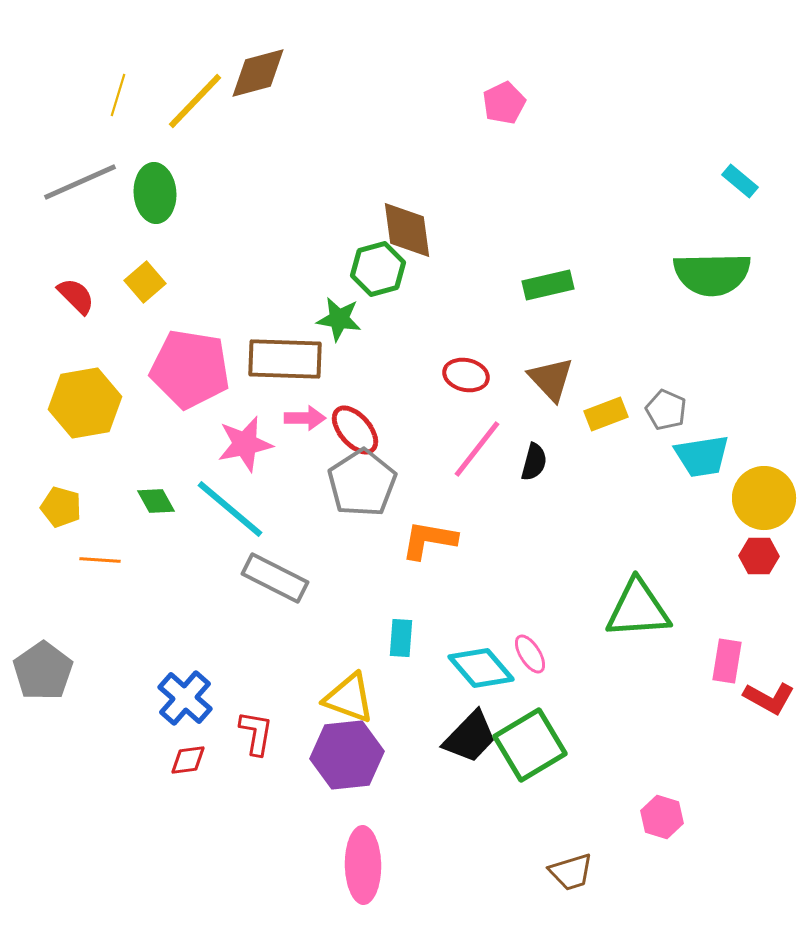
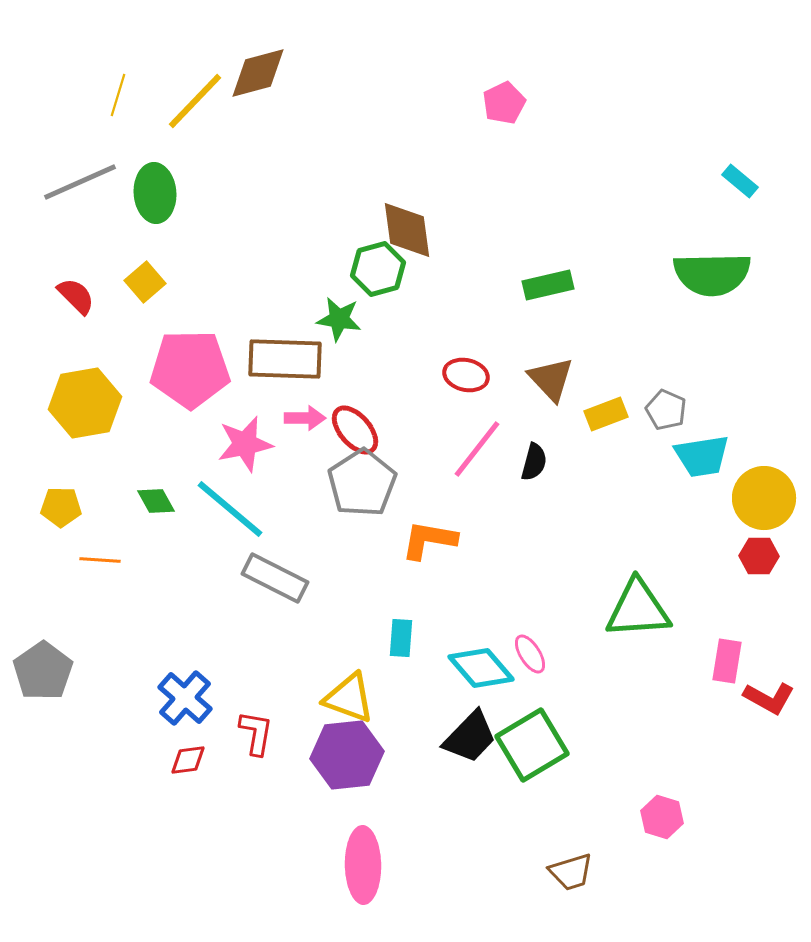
pink pentagon at (190, 369): rotated 10 degrees counterclockwise
yellow pentagon at (61, 507): rotated 15 degrees counterclockwise
green square at (530, 745): moved 2 px right
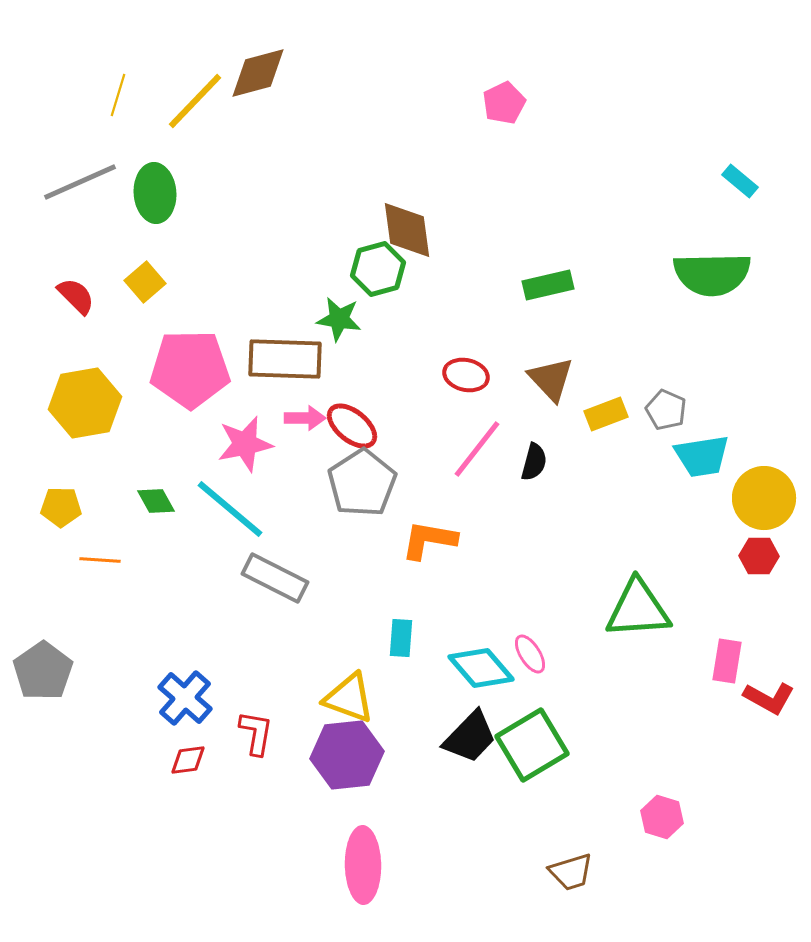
red ellipse at (355, 430): moved 3 px left, 4 px up; rotated 10 degrees counterclockwise
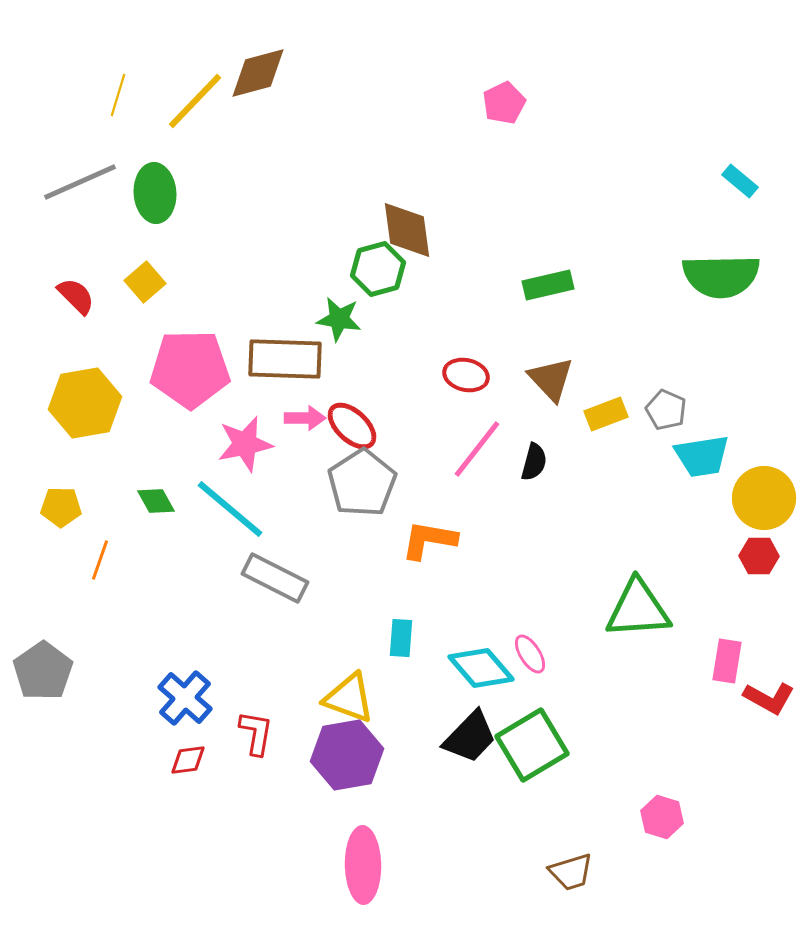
green semicircle at (712, 274): moved 9 px right, 2 px down
red ellipse at (352, 426): rotated 4 degrees clockwise
orange line at (100, 560): rotated 75 degrees counterclockwise
purple hexagon at (347, 755): rotated 4 degrees counterclockwise
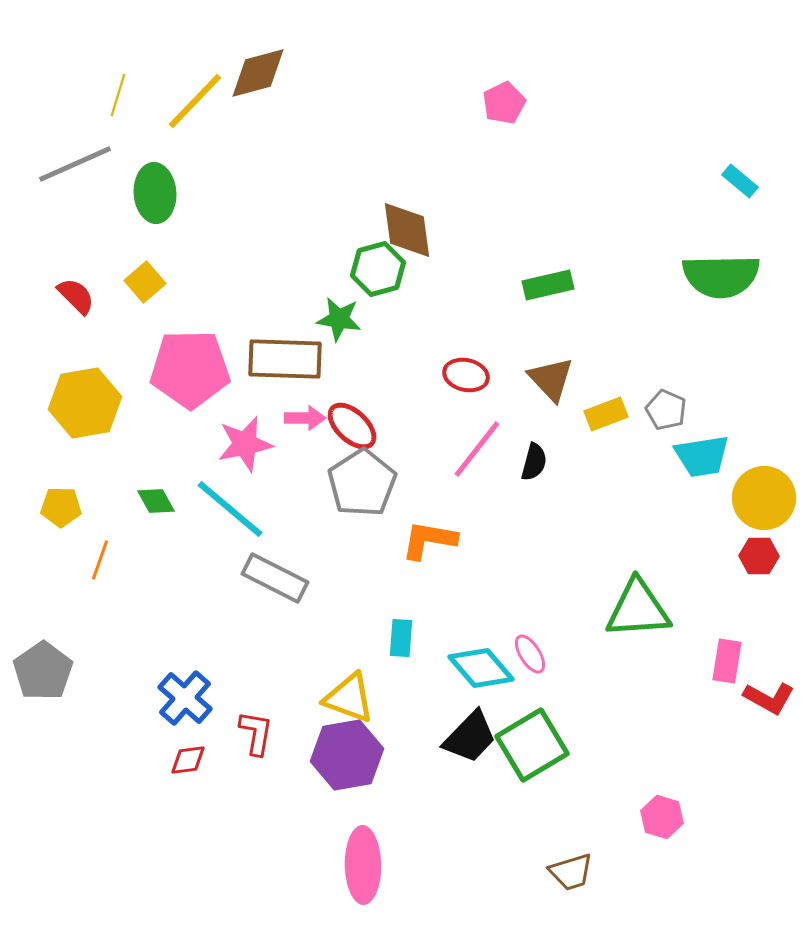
gray line at (80, 182): moved 5 px left, 18 px up
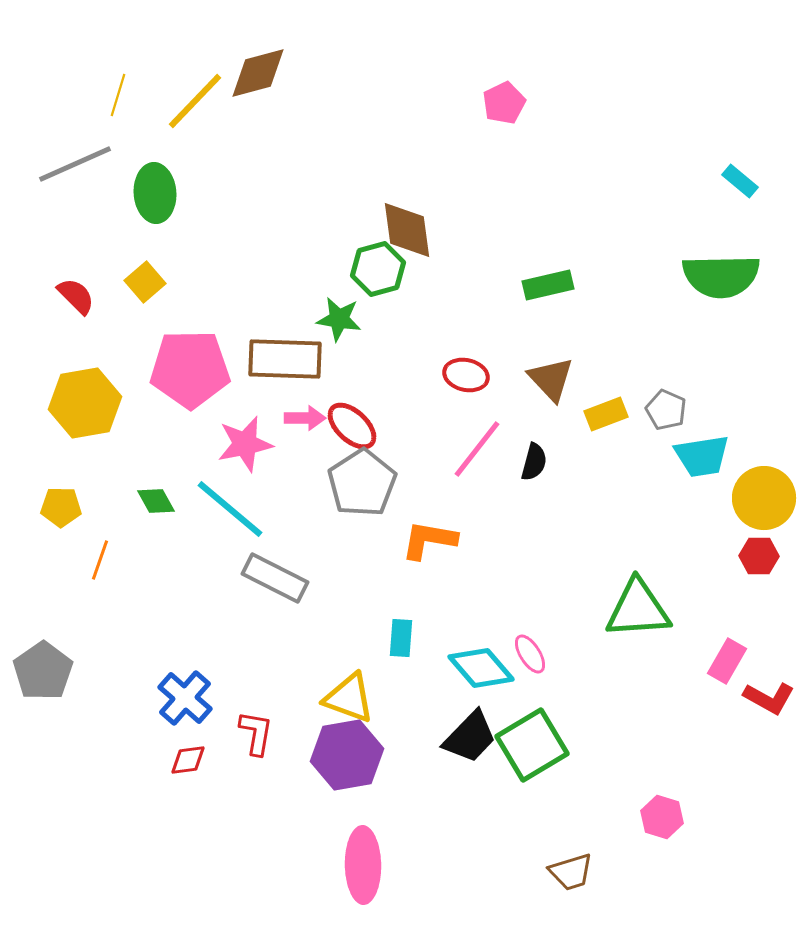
pink rectangle at (727, 661): rotated 21 degrees clockwise
